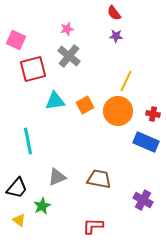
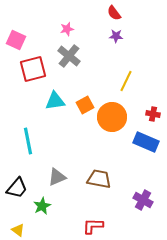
orange circle: moved 6 px left, 6 px down
yellow triangle: moved 1 px left, 10 px down
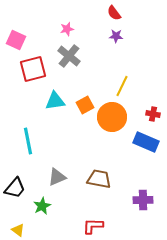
yellow line: moved 4 px left, 5 px down
black trapezoid: moved 2 px left
purple cross: rotated 30 degrees counterclockwise
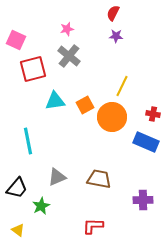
red semicircle: moved 1 px left; rotated 63 degrees clockwise
black trapezoid: moved 2 px right
green star: moved 1 px left
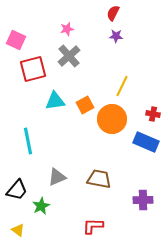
gray cross: rotated 10 degrees clockwise
orange circle: moved 2 px down
black trapezoid: moved 2 px down
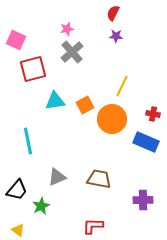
gray cross: moved 3 px right, 4 px up
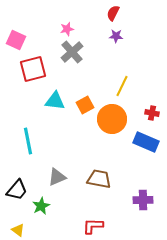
cyan triangle: rotated 15 degrees clockwise
red cross: moved 1 px left, 1 px up
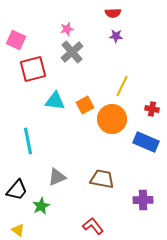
red semicircle: rotated 119 degrees counterclockwise
red cross: moved 4 px up
brown trapezoid: moved 3 px right
red L-shape: rotated 50 degrees clockwise
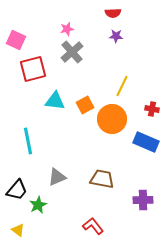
green star: moved 3 px left, 1 px up
